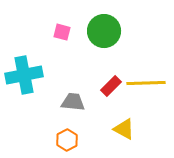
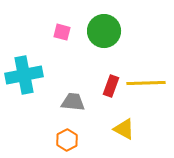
red rectangle: rotated 25 degrees counterclockwise
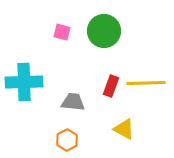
cyan cross: moved 7 px down; rotated 9 degrees clockwise
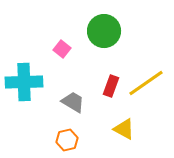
pink square: moved 17 px down; rotated 24 degrees clockwise
yellow line: rotated 33 degrees counterclockwise
gray trapezoid: rotated 25 degrees clockwise
orange hexagon: rotated 15 degrees clockwise
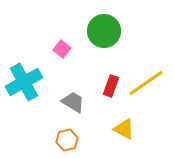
cyan cross: rotated 27 degrees counterclockwise
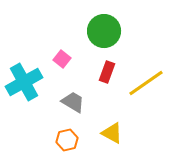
pink square: moved 10 px down
red rectangle: moved 4 px left, 14 px up
yellow triangle: moved 12 px left, 4 px down
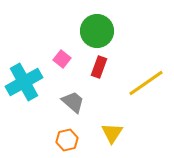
green circle: moved 7 px left
red rectangle: moved 8 px left, 5 px up
gray trapezoid: rotated 10 degrees clockwise
yellow triangle: rotated 35 degrees clockwise
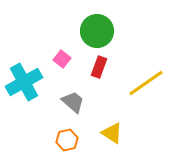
yellow triangle: rotated 30 degrees counterclockwise
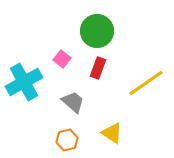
red rectangle: moved 1 px left, 1 px down
